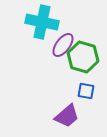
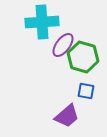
cyan cross: rotated 16 degrees counterclockwise
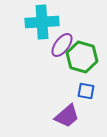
purple ellipse: moved 1 px left
green hexagon: moved 1 px left
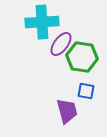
purple ellipse: moved 1 px left, 1 px up
green hexagon: rotated 8 degrees counterclockwise
purple trapezoid: moved 5 px up; rotated 64 degrees counterclockwise
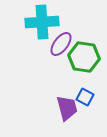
green hexagon: moved 2 px right
blue square: moved 1 px left, 6 px down; rotated 18 degrees clockwise
purple trapezoid: moved 3 px up
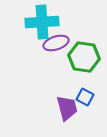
purple ellipse: moved 5 px left, 1 px up; rotated 35 degrees clockwise
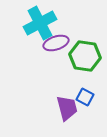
cyan cross: moved 2 px left, 1 px down; rotated 24 degrees counterclockwise
green hexagon: moved 1 px right, 1 px up
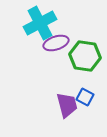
purple trapezoid: moved 3 px up
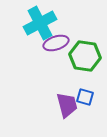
blue square: rotated 12 degrees counterclockwise
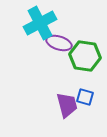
purple ellipse: moved 3 px right; rotated 35 degrees clockwise
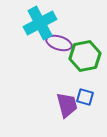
green hexagon: rotated 20 degrees counterclockwise
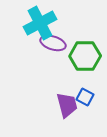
purple ellipse: moved 6 px left
green hexagon: rotated 12 degrees clockwise
blue square: rotated 12 degrees clockwise
